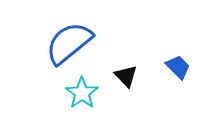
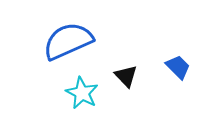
blue semicircle: moved 1 px left, 2 px up; rotated 15 degrees clockwise
cyan star: rotated 8 degrees counterclockwise
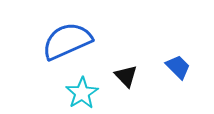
blue semicircle: moved 1 px left
cyan star: rotated 12 degrees clockwise
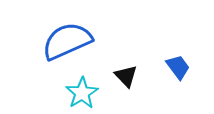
blue trapezoid: rotated 8 degrees clockwise
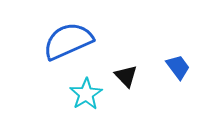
blue semicircle: moved 1 px right
cyan star: moved 4 px right, 1 px down
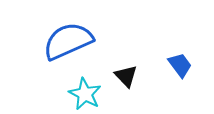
blue trapezoid: moved 2 px right, 2 px up
cyan star: moved 1 px left; rotated 12 degrees counterclockwise
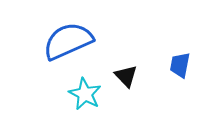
blue trapezoid: rotated 132 degrees counterclockwise
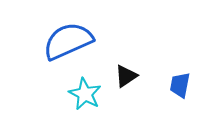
blue trapezoid: moved 20 px down
black triangle: rotated 40 degrees clockwise
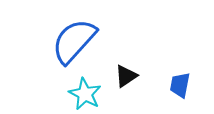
blue semicircle: moved 6 px right; rotated 24 degrees counterclockwise
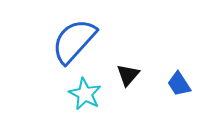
black triangle: moved 2 px right, 1 px up; rotated 15 degrees counterclockwise
blue trapezoid: moved 1 px left, 1 px up; rotated 44 degrees counterclockwise
